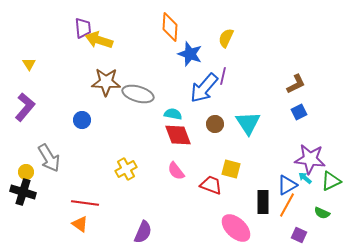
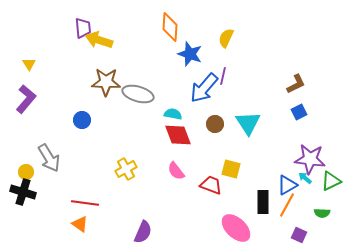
purple L-shape: moved 1 px right, 8 px up
green semicircle: rotated 21 degrees counterclockwise
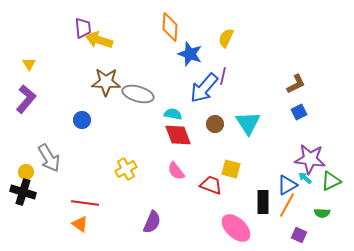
purple semicircle: moved 9 px right, 10 px up
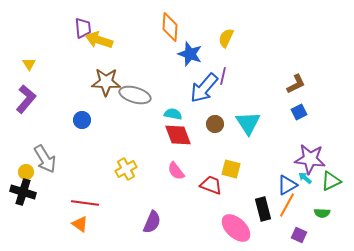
gray ellipse: moved 3 px left, 1 px down
gray arrow: moved 4 px left, 1 px down
black rectangle: moved 7 px down; rotated 15 degrees counterclockwise
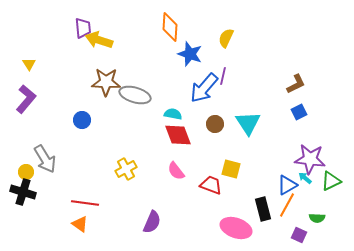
green semicircle: moved 5 px left, 5 px down
pink ellipse: rotated 24 degrees counterclockwise
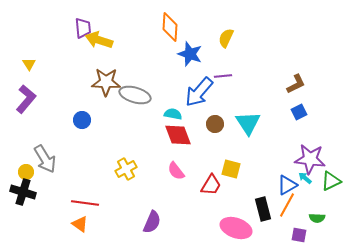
purple line: rotated 72 degrees clockwise
blue arrow: moved 5 px left, 4 px down
red trapezoid: rotated 100 degrees clockwise
purple square: rotated 14 degrees counterclockwise
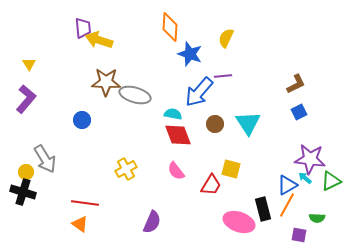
pink ellipse: moved 3 px right, 6 px up
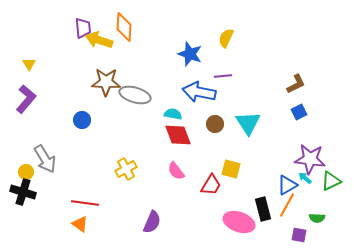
orange diamond: moved 46 px left
blue arrow: rotated 60 degrees clockwise
